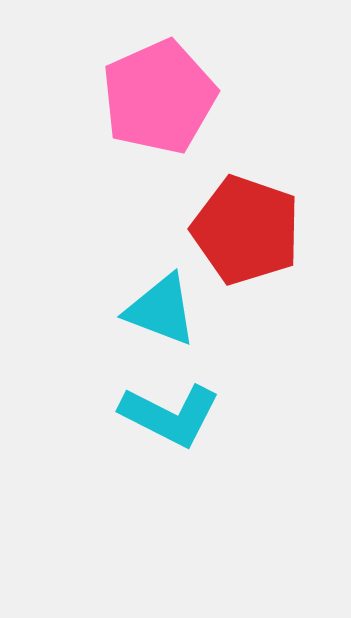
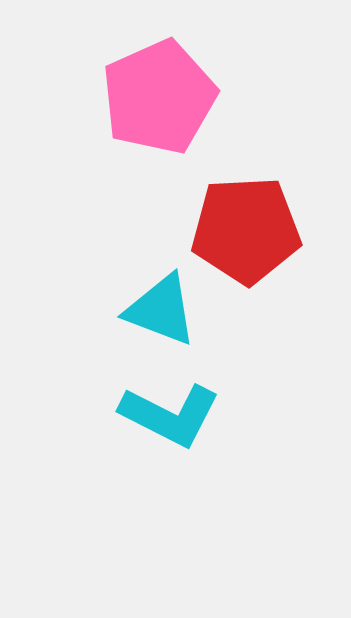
red pentagon: rotated 22 degrees counterclockwise
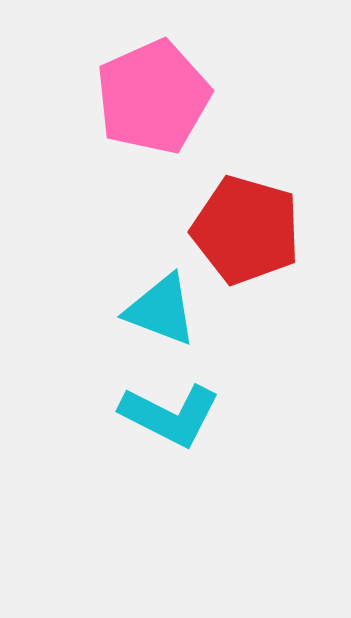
pink pentagon: moved 6 px left
red pentagon: rotated 19 degrees clockwise
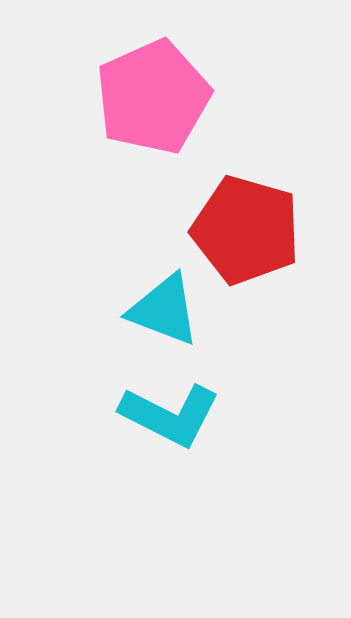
cyan triangle: moved 3 px right
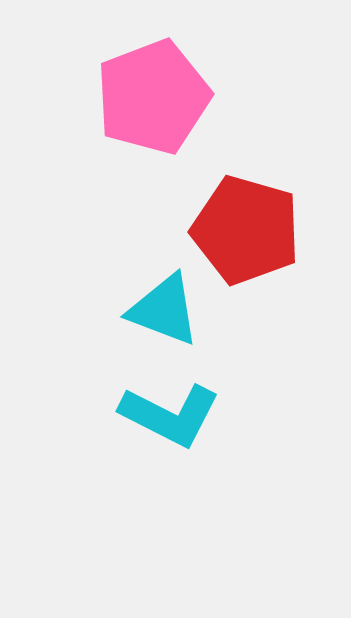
pink pentagon: rotated 3 degrees clockwise
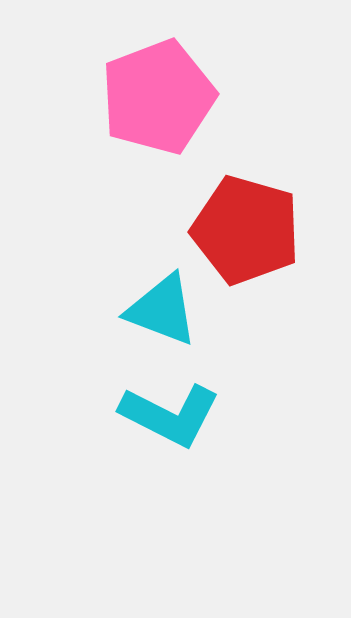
pink pentagon: moved 5 px right
cyan triangle: moved 2 px left
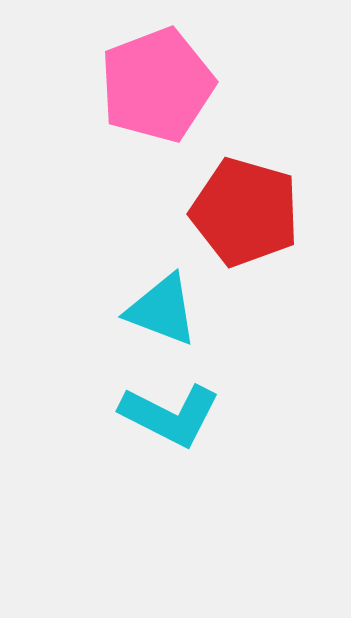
pink pentagon: moved 1 px left, 12 px up
red pentagon: moved 1 px left, 18 px up
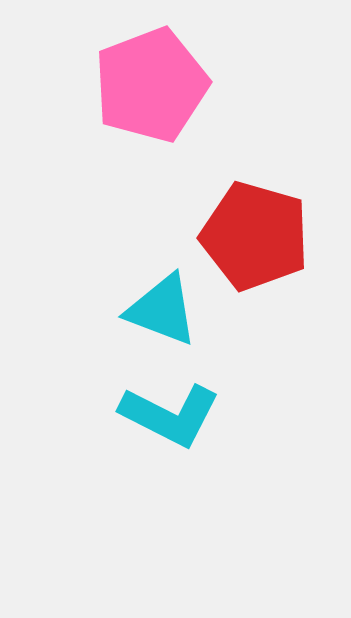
pink pentagon: moved 6 px left
red pentagon: moved 10 px right, 24 px down
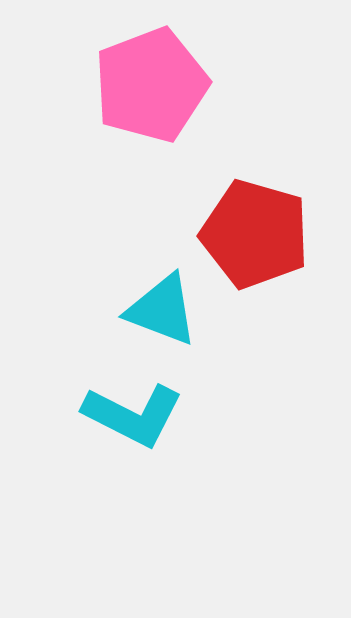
red pentagon: moved 2 px up
cyan L-shape: moved 37 px left
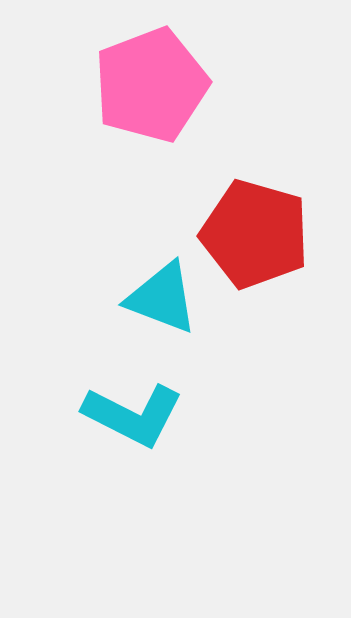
cyan triangle: moved 12 px up
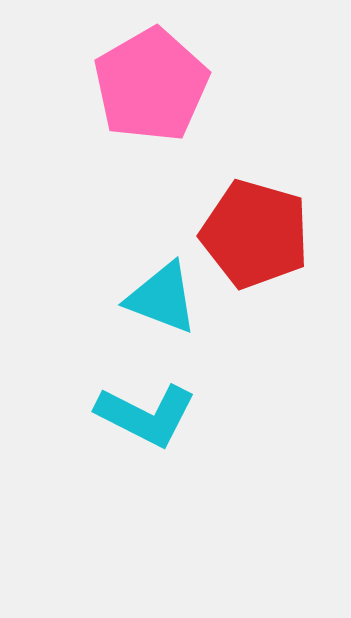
pink pentagon: rotated 9 degrees counterclockwise
cyan L-shape: moved 13 px right
